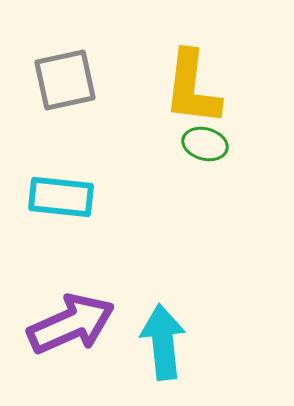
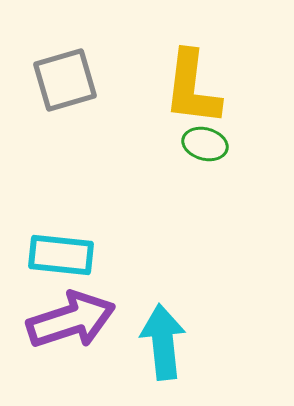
gray square: rotated 4 degrees counterclockwise
cyan rectangle: moved 58 px down
purple arrow: moved 4 px up; rotated 6 degrees clockwise
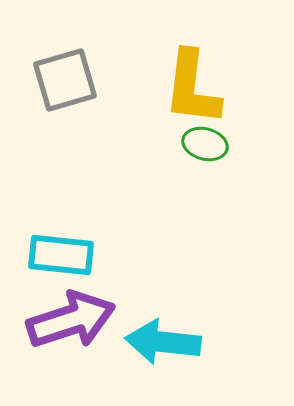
cyan arrow: rotated 78 degrees counterclockwise
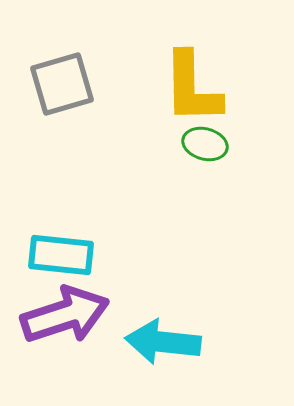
gray square: moved 3 px left, 4 px down
yellow L-shape: rotated 8 degrees counterclockwise
purple arrow: moved 6 px left, 5 px up
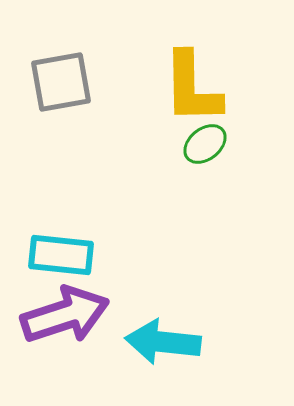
gray square: moved 1 px left, 2 px up; rotated 6 degrees clockwise
green ellipse: rotated 54 degrees counterclockwise
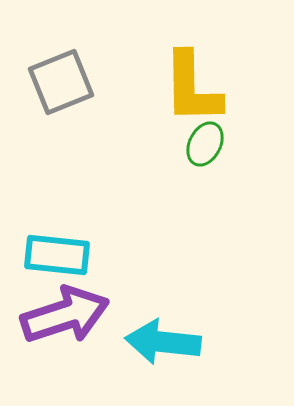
gray square: rotated 12 degrees counterclockwise
green ellipse: rotated 24 degrees counterclockwise
cyan rectangle: moved 4 px left
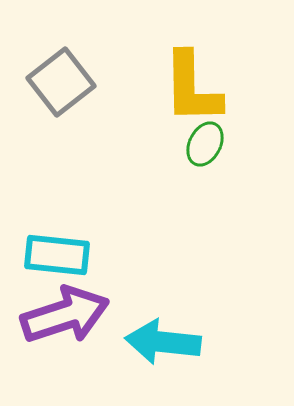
gray square: rotated 16 degrees counterclockwise
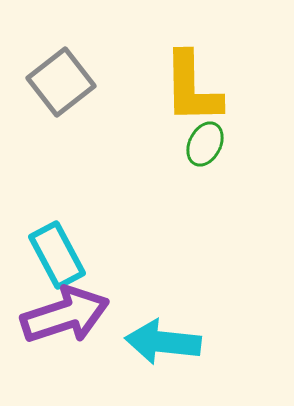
cyan rectangle: rotated 56 degrees clockwise
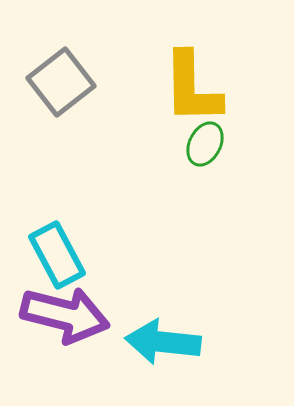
purple arrow: rotated 32 degrees clockwise
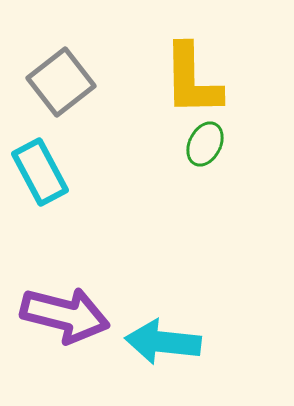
yellow L-shape: moved 8 px up
cyan rectangle: moved 17 px left, 83 px up
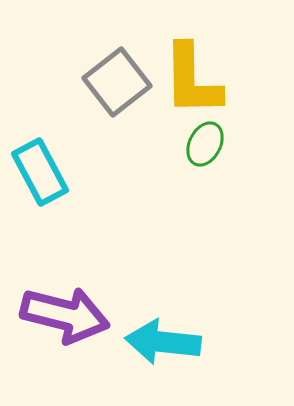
gray square: moved 56 px right
